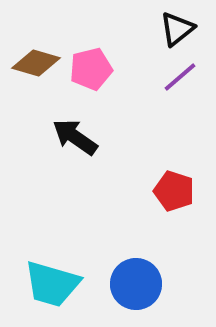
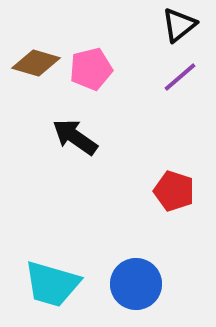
black triangle: moved 2 px right, 4 px up
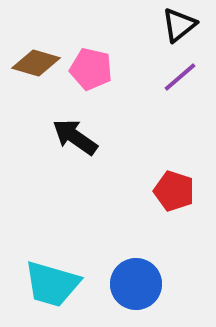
pink pentagon: rotated 27 degrees clockwise
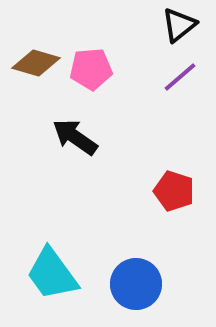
pink pentagon: rotated 18 degrees counterclockwise
cyan trapezoid: moved 10 px up; rotated 38 degrees clockwise
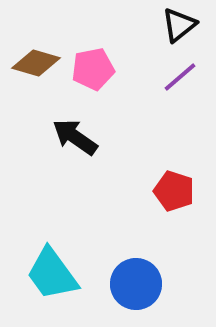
pink pentagon: moved 2 px right; rotated 6 degrees counterclockwise
